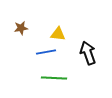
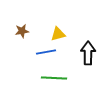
brown star: moved 1 px right, 3 px down
yellow triangle: rotated 21 degrees counterclockwise
black arrow: rotated 20 degrees clockwise
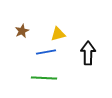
brown star: rotated 16 degrees counterclockwise
green line: moved 10 px left
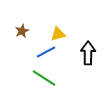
blue line: rotated 18 degrees counterclockwise
green line: rotated 30 degrees clockwise
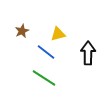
blue line: rotated 66 degrees clockwise
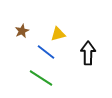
green line: moved 3 px left
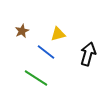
black arrow: moved 1 px down; rotated 15 degrees clockwise
green line: moved 5 px left
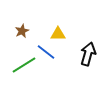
yellow triangle: rotated 14 degrees clockwise
green line: moved 12 px left, 13 px up; rotated 65 degrees counterclockwise
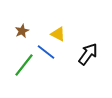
yellow triangle: rotated 28 degrees clockwise
black arrow: rotated 20 degrees clockwise
green line: rotated 20 degrees counterclockwise
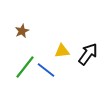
yellow triangle: moved 4 px right, 17 px down; rotated 35 degrees counterclockwise
blue line: moved 18 px down
green line: moved 1 px right, 2 px down
